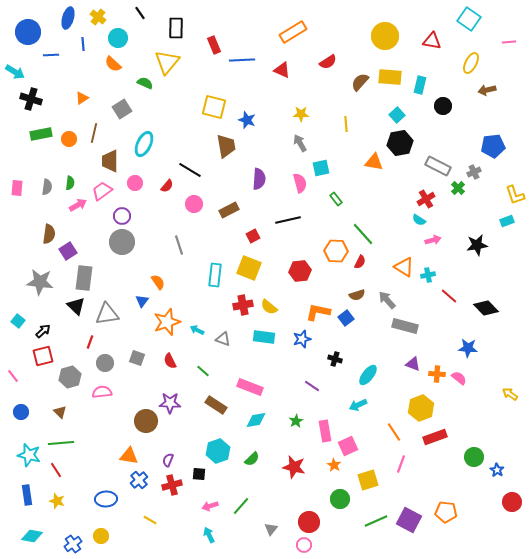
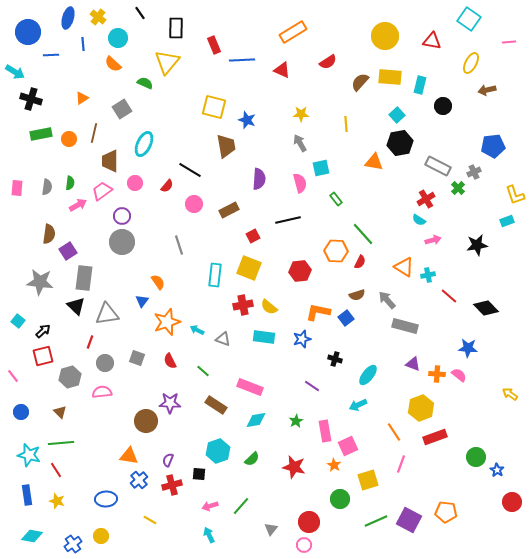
pink semicircle at (459, 378): moved 3 px up
green circle at (474, 457): moved 2 px right
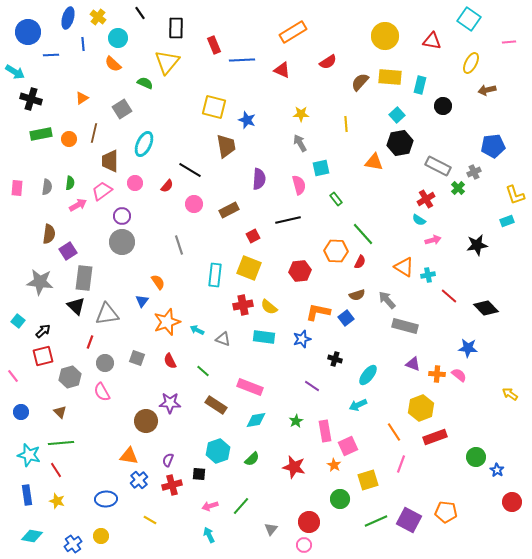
pink semicircle at (300, 183): moved 1 px left, 2 px down
pink semicircle at (102, 392): rotated 114 degrees counterclockwise
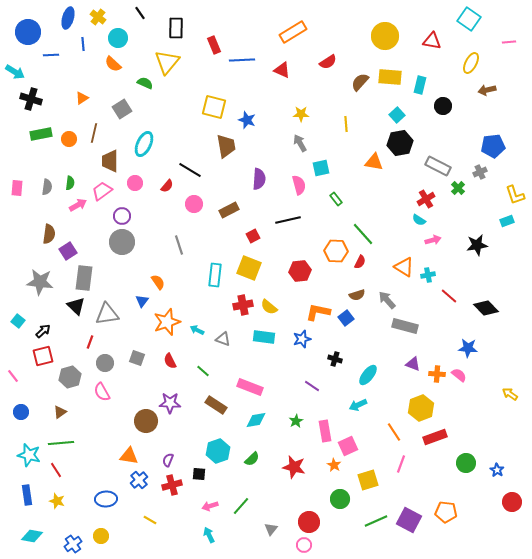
gray cross at (474, 172): moved 6 px right
brown triangle at (60, 412): rotated 40 degrees clockwise
green circle at (476, 457): moved 10 px left, 6 px down
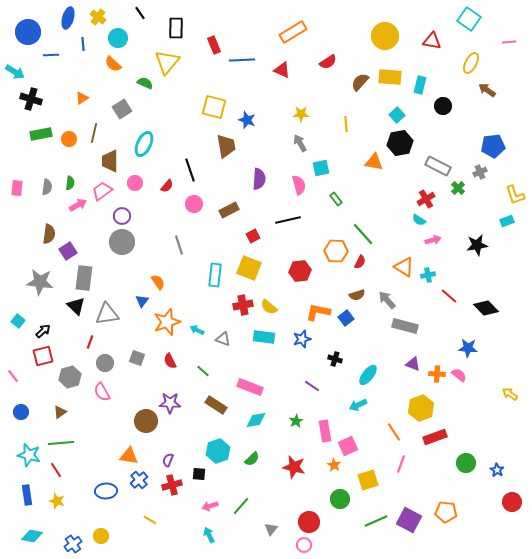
brown arrow at (487, 90): rotated 48 degrees clockwise
black line at (190, 170): rotated 40 degrees clockwise
blue ellipse at (106, 499): moved 8 px up
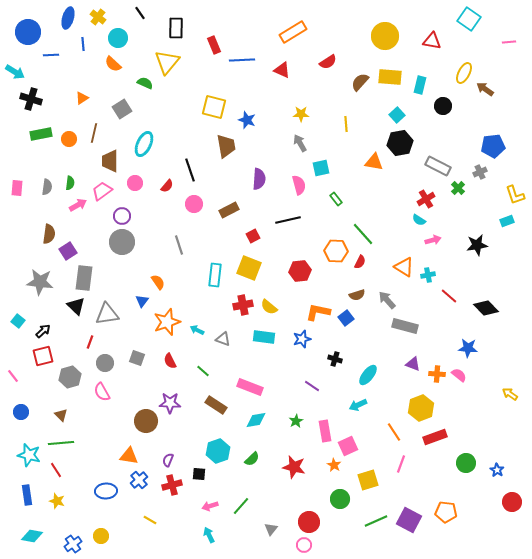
yellow ellipse at (471, 63): moved 7 px left, 10 px down
brown arrow at (487, 90): moved 2 px left, 1 px up
brown triangle at (60, 412): moved 1 px right, 3 px down; rotated 40 degrees counterclockwise
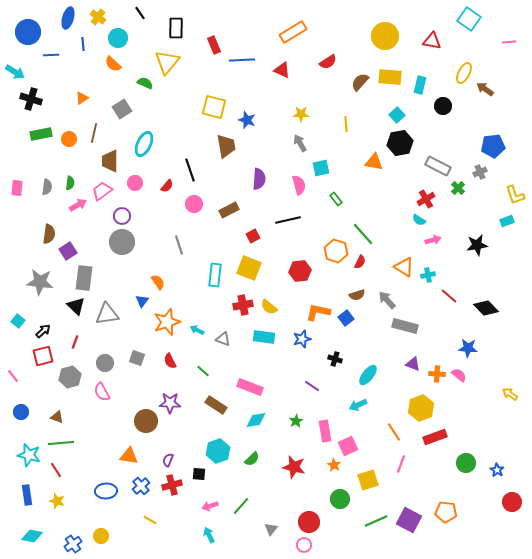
orange hexagon at (336, 251): rotated 15 degrees clockwise
red line at (90, 342): moved 15 px left
brown triangle at (61, 415): moved 4 px left, 2 px down; rotated 24 degrees counterclockwise
blue cross at (139, 480): moved 2 px right, 6 px down
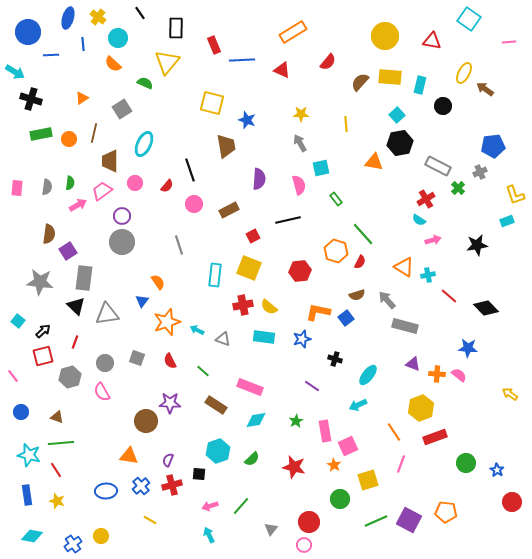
red semicircle at (328, 62): rotated 18 degrees counterclockwise
yellow square at (214, 107): moved 2 px left, 4 px up
